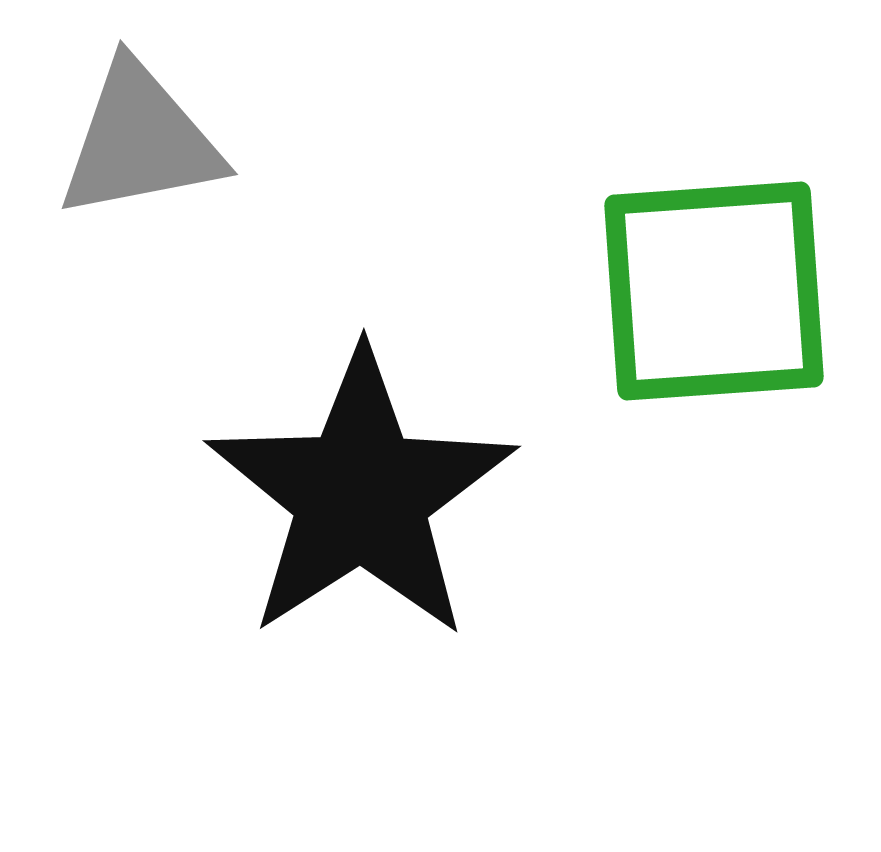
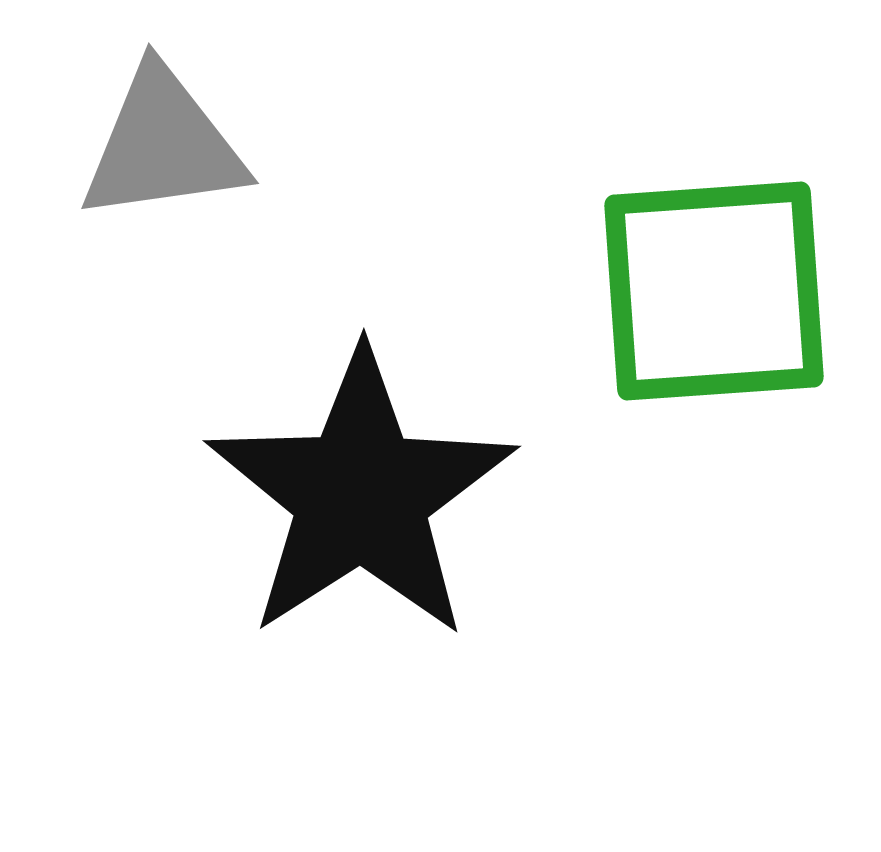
gray triangle: moved 23 px right, 4 px down; rotated 3 degrees clockwise
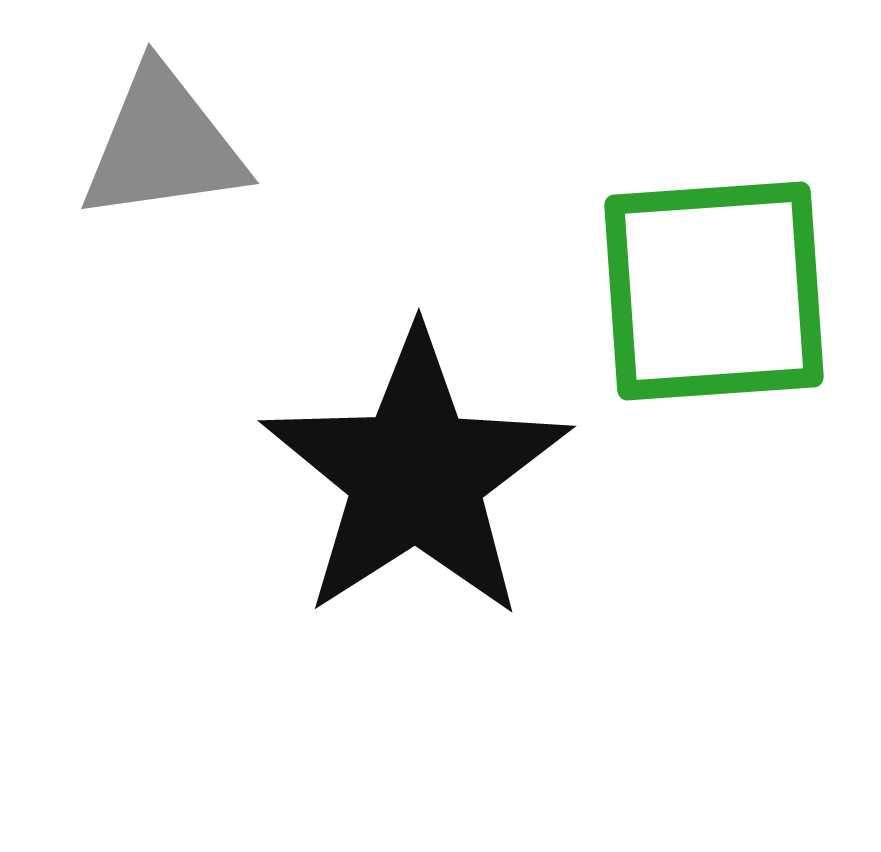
black star: moved 55 px right, 20 px up
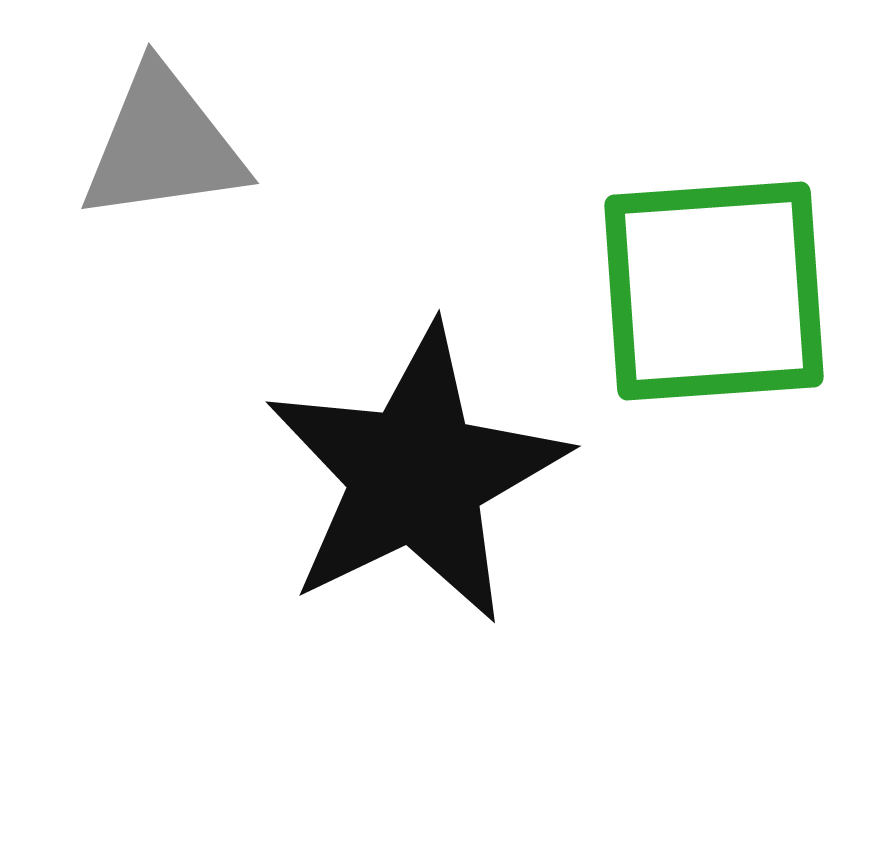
black star: rotated 7 degrees clockwise
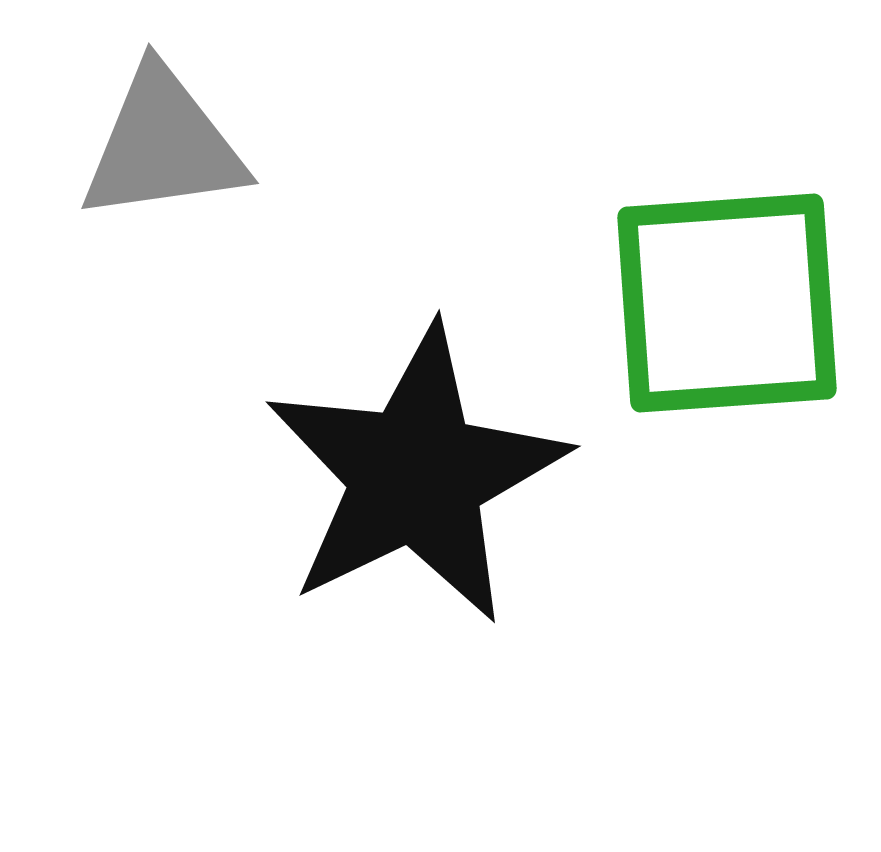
green square: moved 13 px right, 12 px down
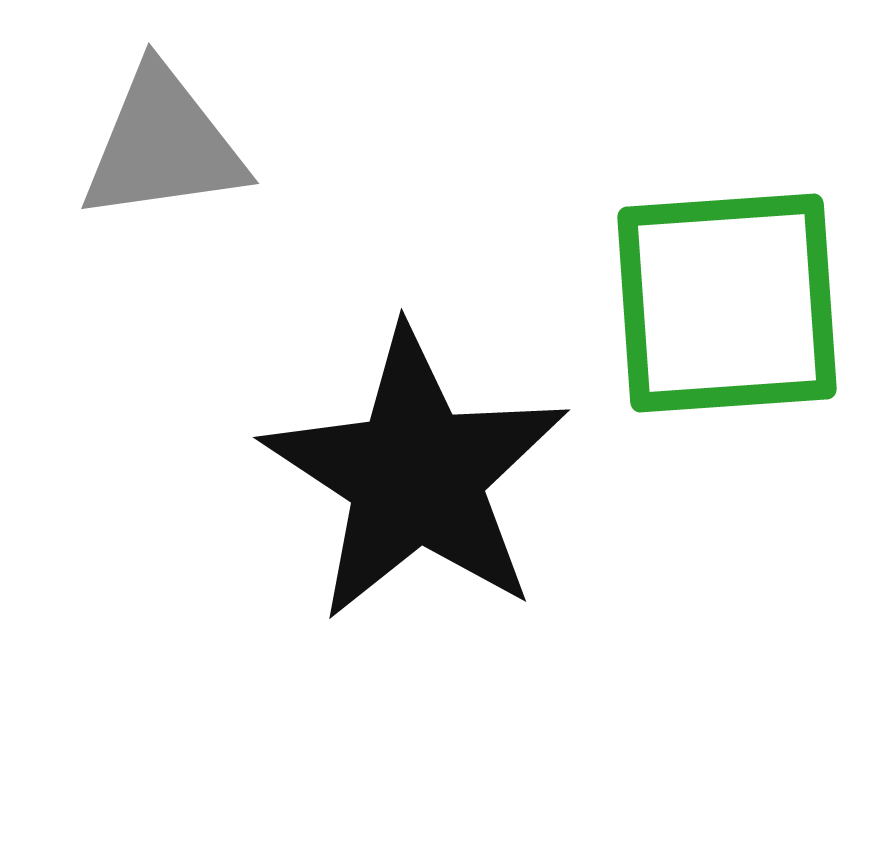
black star: rotated 13 degrees counterclockwise
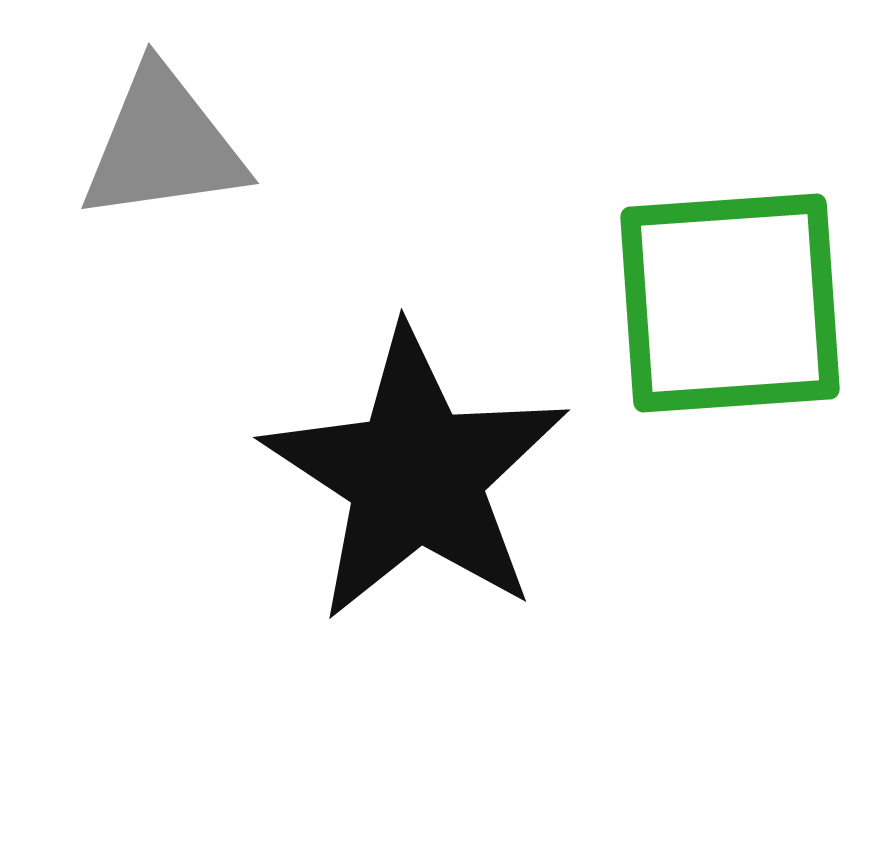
green square: moved 3 px right
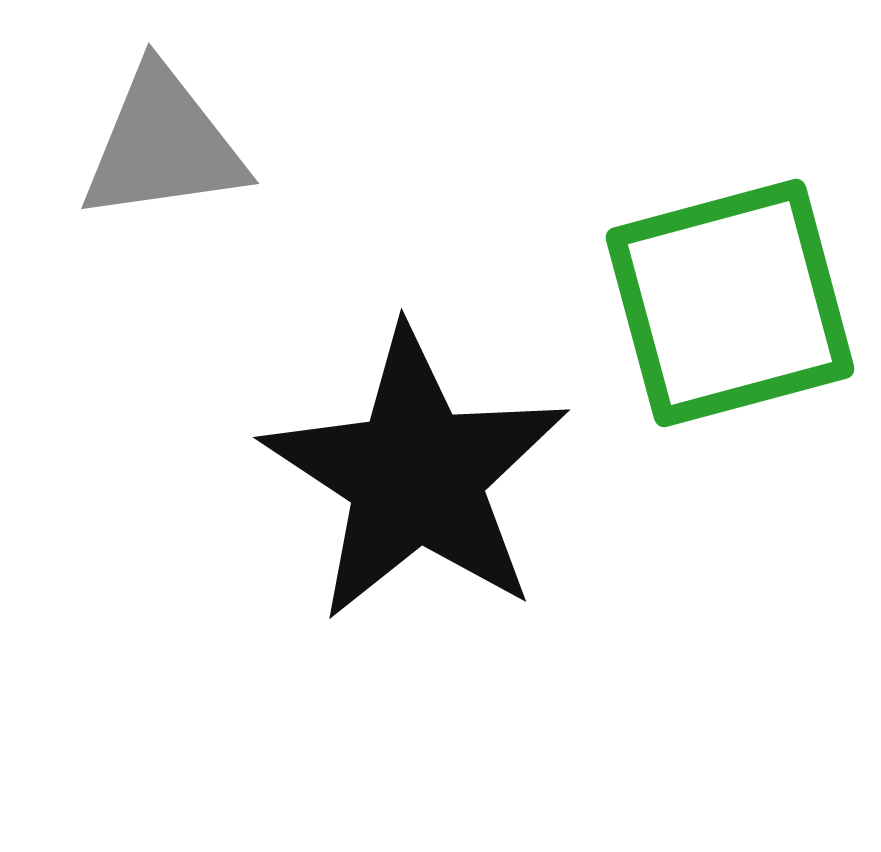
green square: rotated 11 degrees counterclockwise
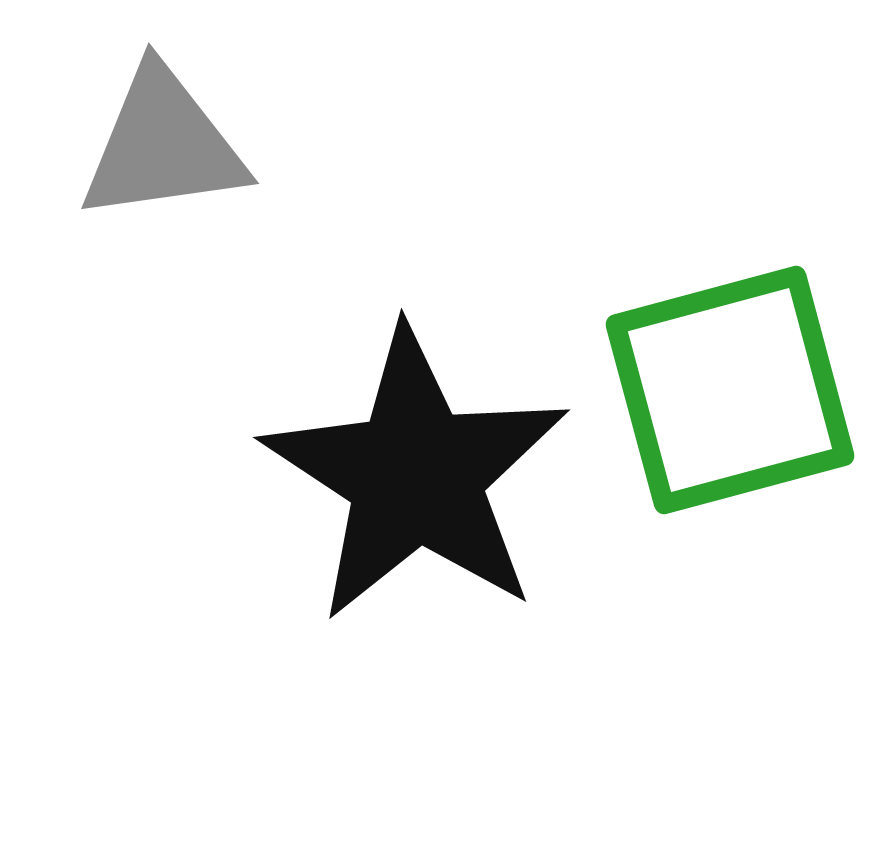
green square: moved 87 px down
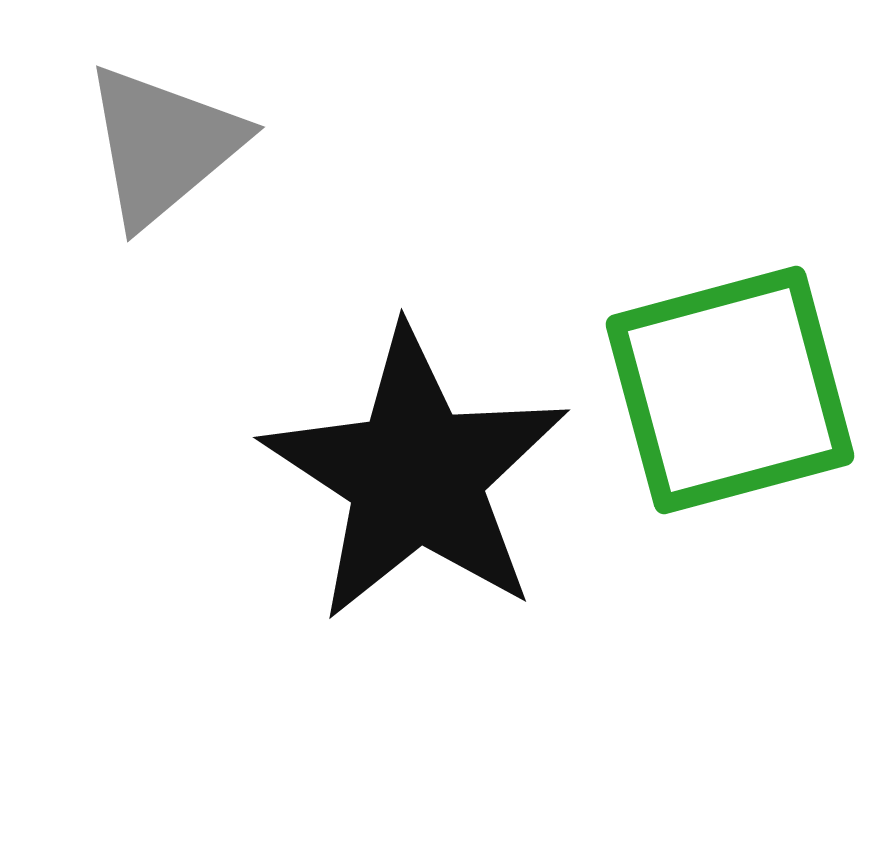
gray triangle: rotated 32 degrees counterclockwise
